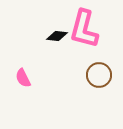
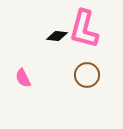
brown circle: moved 12 px left
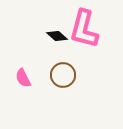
black diamond: rotated 35 degrees clockwise
brown circle: moved 24 px left
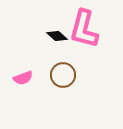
pink semicircle: rotated 84 degrees counterclockwise
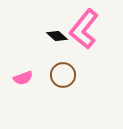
pink L-shape: rotated 24 degrees clockwise
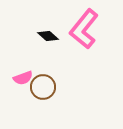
black diamond: moved 9 px left
brown circle: moved 20 px left, 12 px down
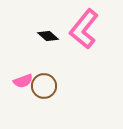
pink semicircle: moved 3 px down
brown circle: moved 1 px right, 1 px up
